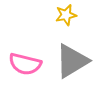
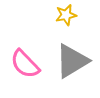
pink semicircle: rotated 32 degrees clockwise
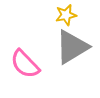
gray triangle: moved 14 px up
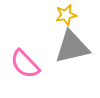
gray triangle: rotated 18 degrees clockwise
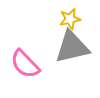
yellow star: moved 4 px right, 4 px down
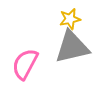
pink semicircle: rotated 72 degrees clockwise
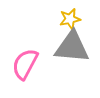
gray triangle: rotated 18 degrees clockwise
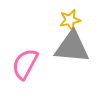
yellow star: moved 1 px down
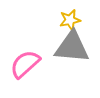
pink semicircle: rotated 20 degrees clockwise
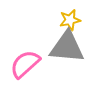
gray triangle: moved 5 px left
